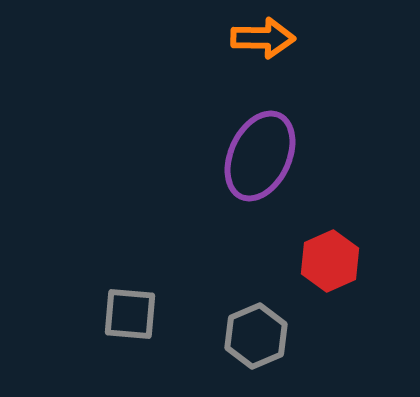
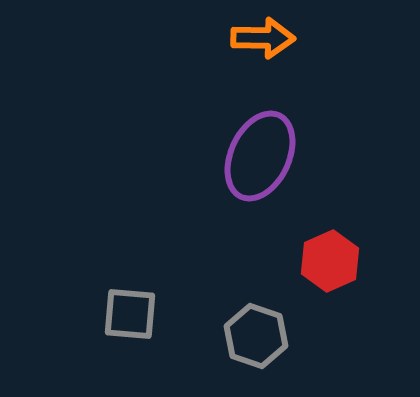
gray hexagon: rotated 18 degrees counterclockwise
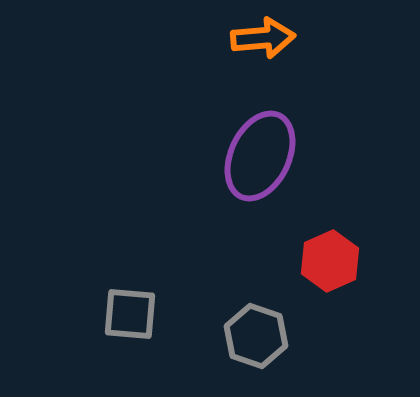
orange arrow: rotated 6 degrees counterclockwise
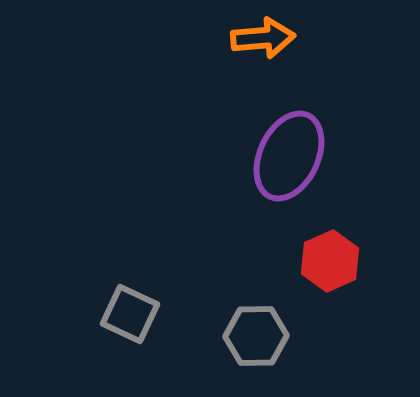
purple ellipse: moved 29 px right
gray square: rotated 20 degrees clockwise
gray hexagon: rotated 20 degrees counterclockwise
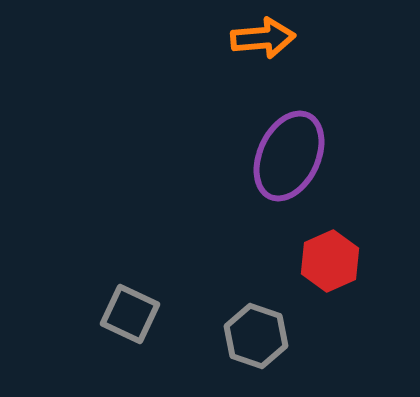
gray hexagon: rotated 20 degrees clockwise
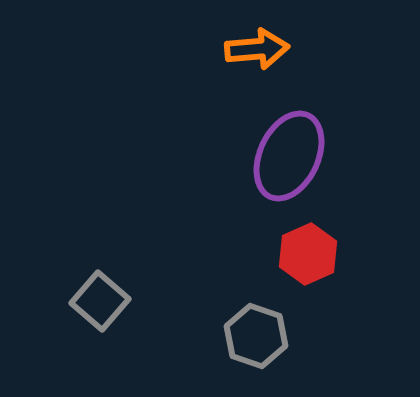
orange arrow: moved 6 px left, 11 px down
red hexagon: moved 22 px left, 7 px up
gray square: moved 30 px left, 13 px up; rotated 16 degrees clockwise
